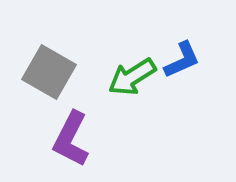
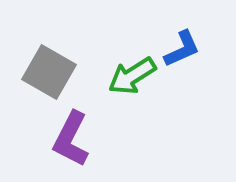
blue L-shape: moved 11 px up
green arrow: moved 1 px up
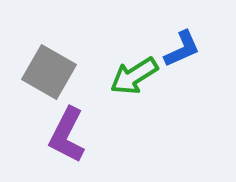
green arrow: moved 2 px right
purple L-shape: moved 4 px left, 4 px up
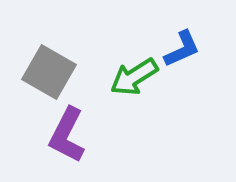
green arrow: moved 1 px down
